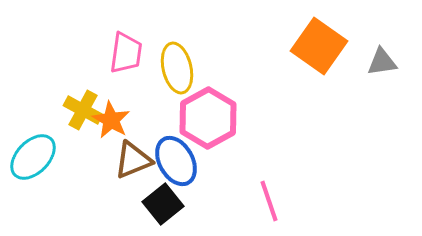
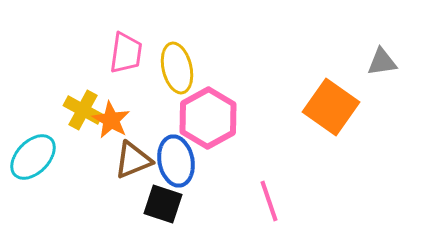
orange square: moved 12 px right, 61 px down
blue ellipse: rotated 18 degrees clockwise
black square: rotated 33 degrees counterclockwise
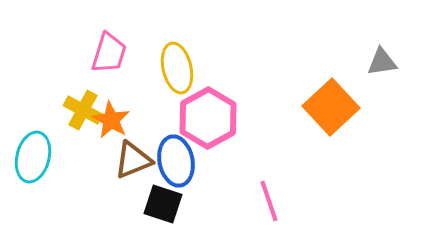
pink trapezoid: moved 17 px left; rotated 9 degrees clockwise
orange square: rotated 12 degrees clockwise
cyan ellipse: rotated 30 degrees counterclockwise
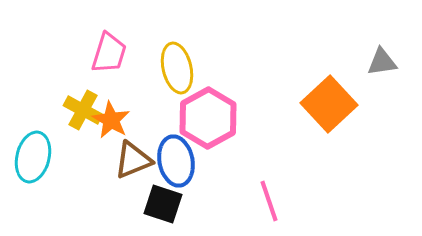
orange square: moved 2 px left, 3 px up
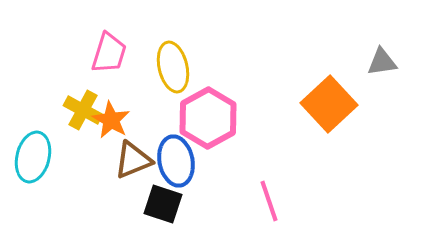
yellow ellipse: moved 4 px left, 1 px up
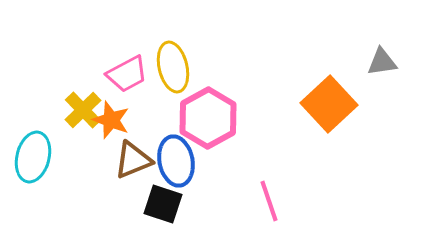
pink trapezoid: moved 18 px right, 21 px down; rotated 45 degrees clockwise
yellow cross: rotated 18 degrees clockwise
orange star: rotated 9 degrees counterclockwise
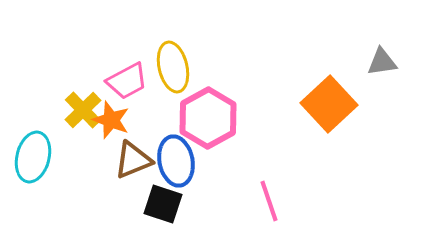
pink trapezoid: moved 7 px down
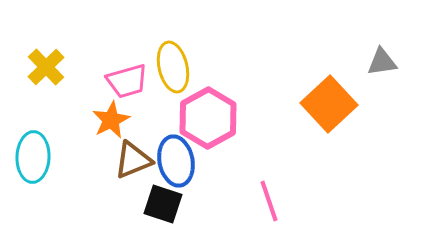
pink trapezoid: rotated 12 degrees clockwise
yellow cross: moved 37 px left, 43 px up
orange star: rotated 24 degrees clockwise
cyan ellipse: rotated 12 degrees counterclockwise
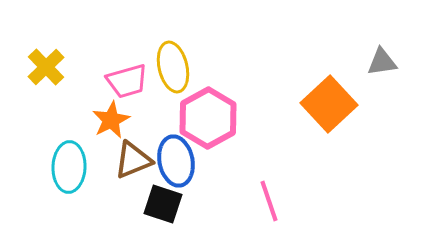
cyan ellipse: moved 36 px right, 10 px down
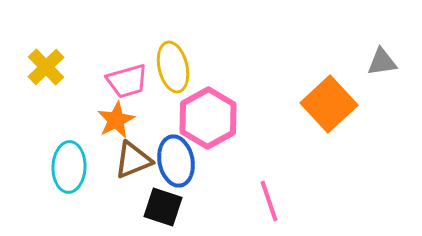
orange star: moved 5 px right
black square: moved 3 px down
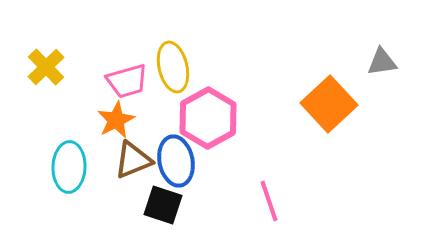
black square: moved 2 px up
